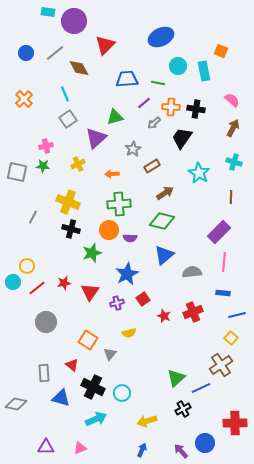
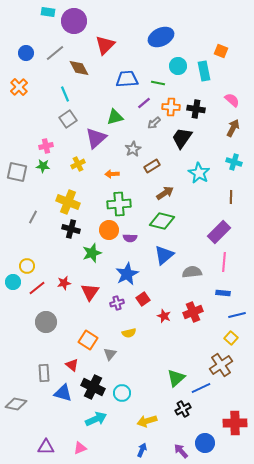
orange cross at (24, 99): moved 5 px left, 12 px up
blue triangle at (61, 398): moved 2 px right, 5 px up
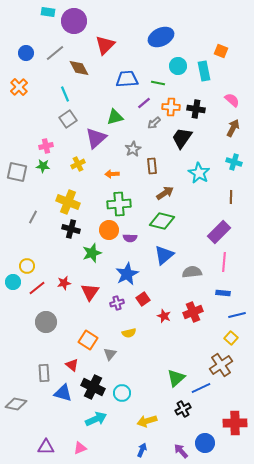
brown rectangle at (152, 166): rotated 63 degrees counterclockwise
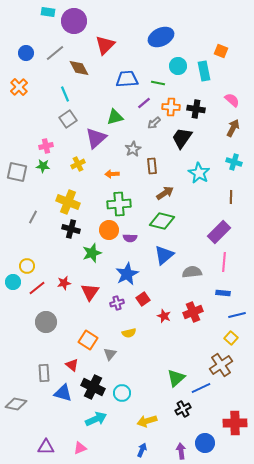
purple arrow at (181, 451): rotated 35 degrees clockwise
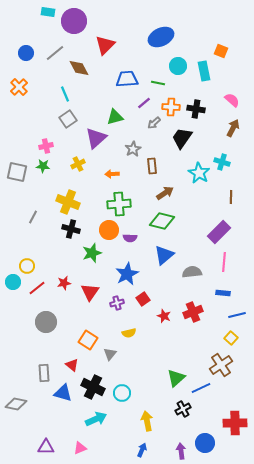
cyan cross at (234, 162): moved 12 px left
yellow arrow at (147, 421): rotated 96 degrees clockwise
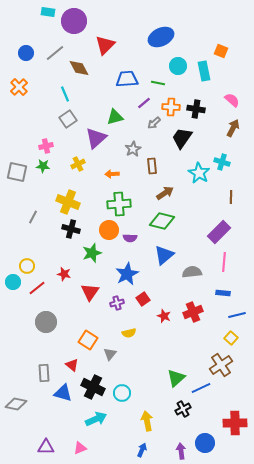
red star at (64, 283): moved 9 px up; rotated 24 degrees clockwise
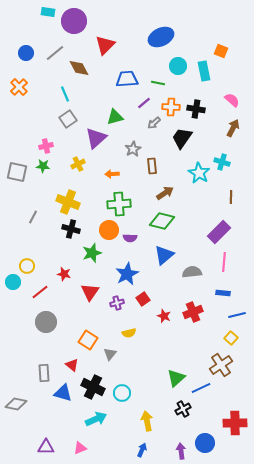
red line at (37, 288): moved 3 px right, 4 px down
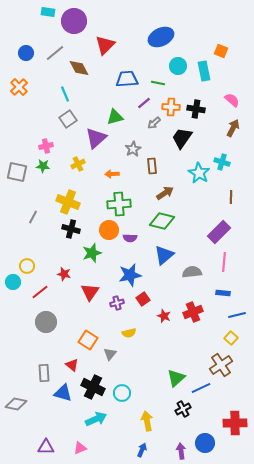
blue star at (127, 274): moved 3 px right, 1 px down; rotated 15 degrees clockwise
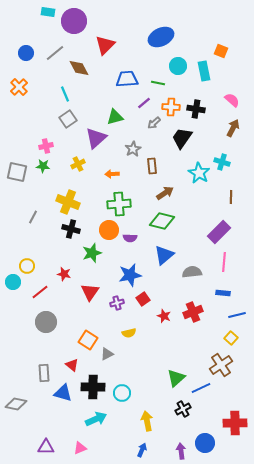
gray triangle at (110, 354): moved 3 px left; rotated 24 degrees clockwise
black cross at (93, 387): rotated 25 degrees counterclockwise
